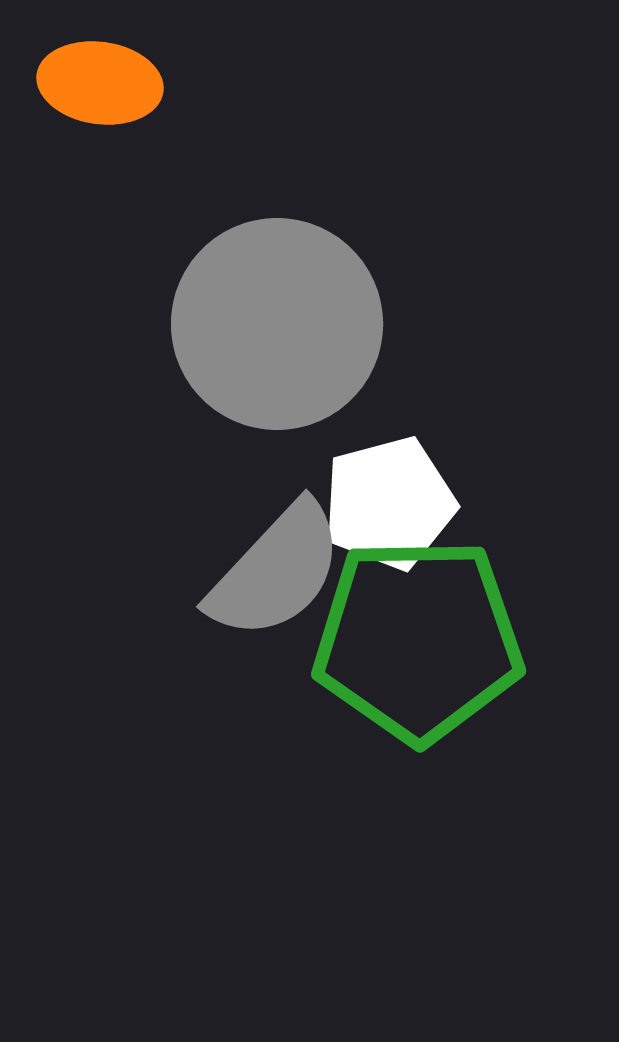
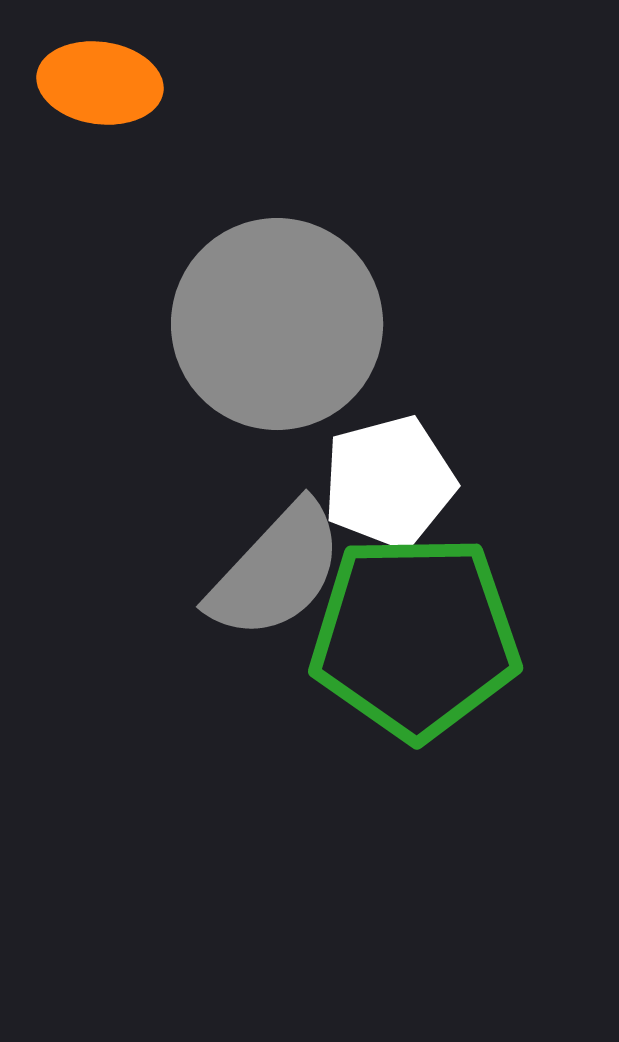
white pentagon: moved 21 px up
green pentagon: moved 3 px left, 3 px up
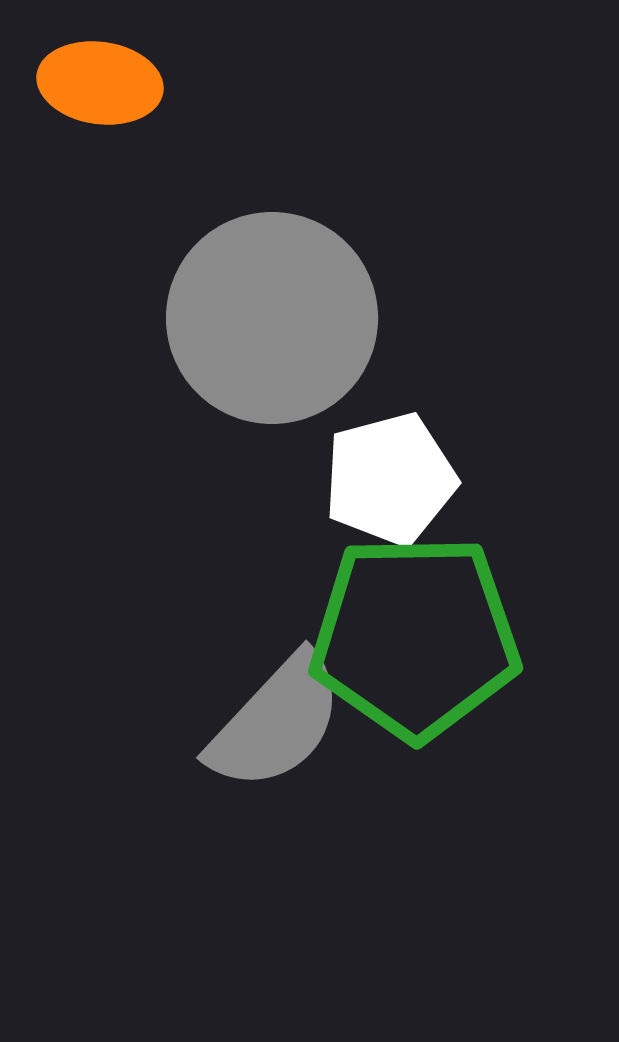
gray circle: moved 5 px left, 6 px up
white pentagon: moved 1 px right, 3 px up
gray semicircle: moved 151 px down
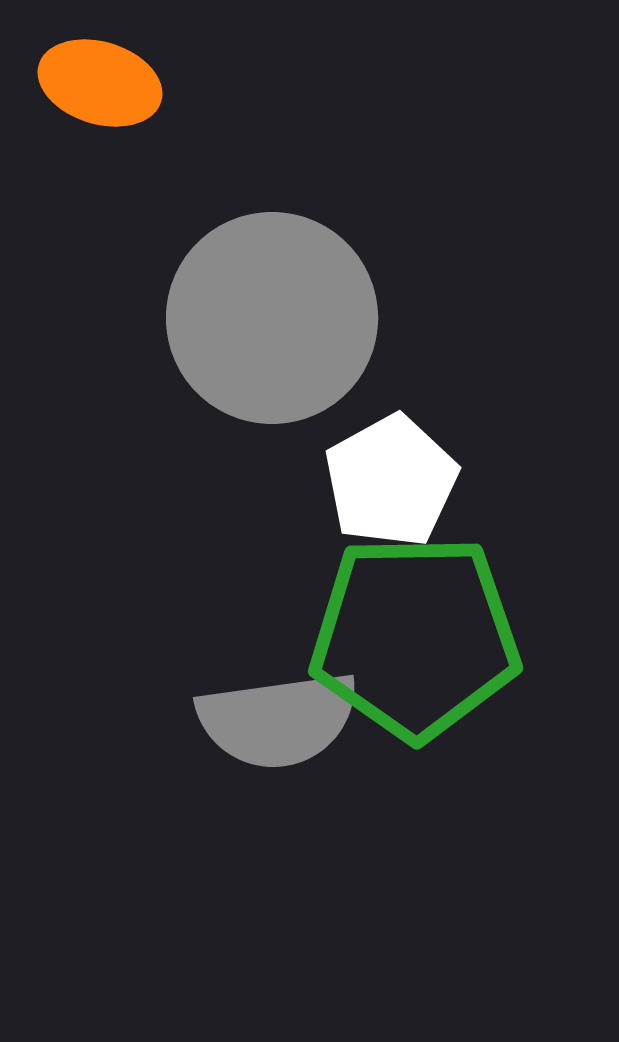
orange ellipse: rotated 9 degrees clockwise
white pentagon: moved 1 px right, 2 px down; rotated 14 degrees counterclockwise
gray semicircle: moved 2 px right, 2 px up; rotated 39 degrees clockwise
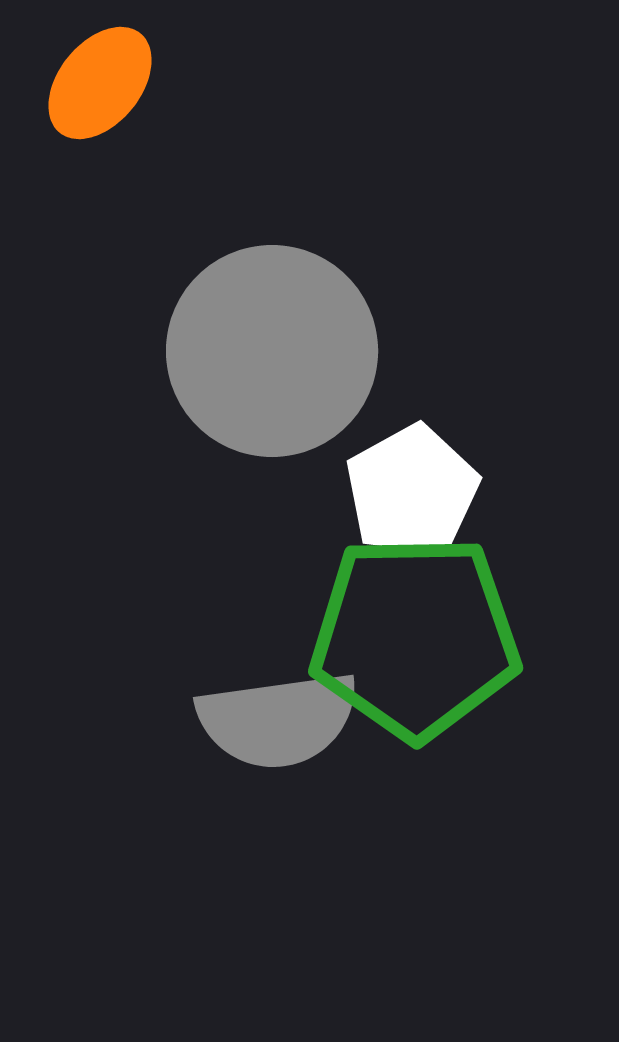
orange ellipse: rotated 68 degrees counterclockwise
gray circle: moved 33 px down
white pentagon: moved 21 px right, 10 px down
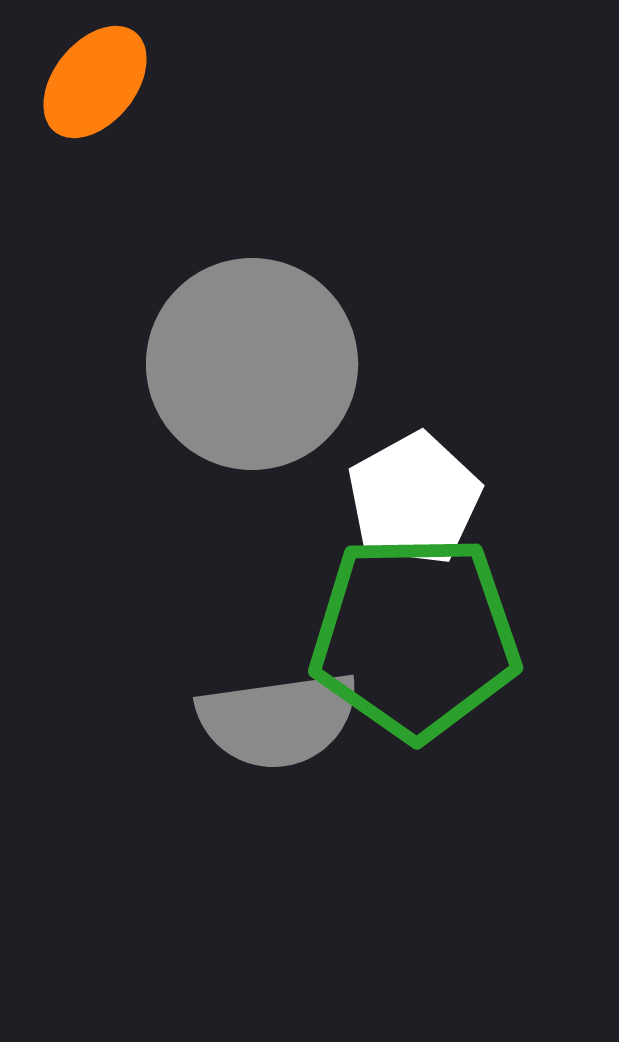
orange ellipse: moved 5 px left, 1 px up
gray circle: moved 20 px left, 13 px down
white pentagon: moved 2 px right, 8 px down
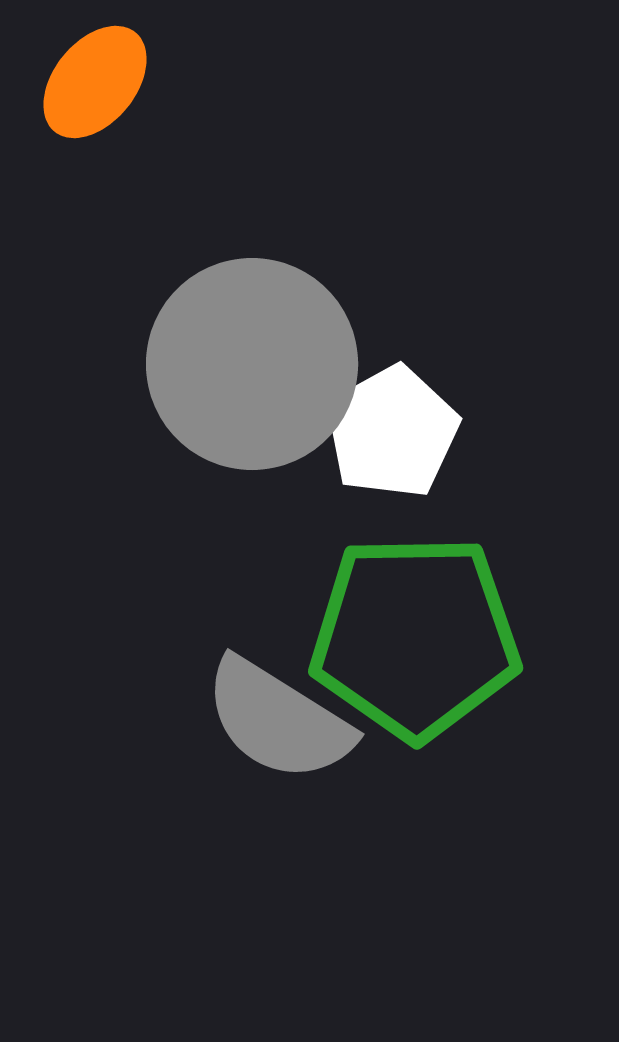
white pentagon: moved 22 px left, 67 px up
gray semicircle: rotated 40 degrees clockwise
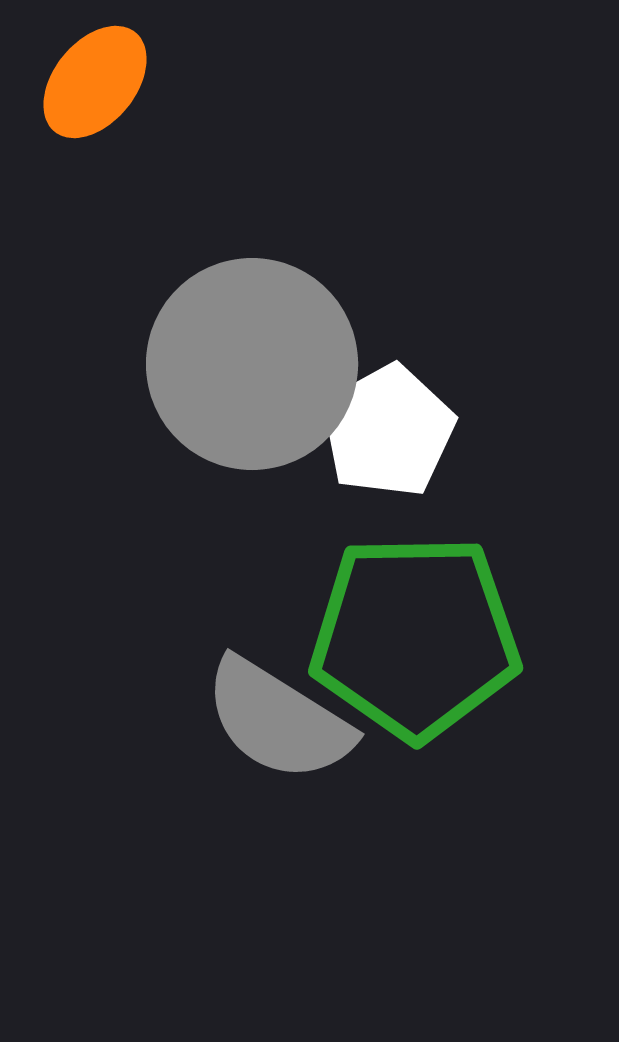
white pentagon: moved 4 px left, 1 px up
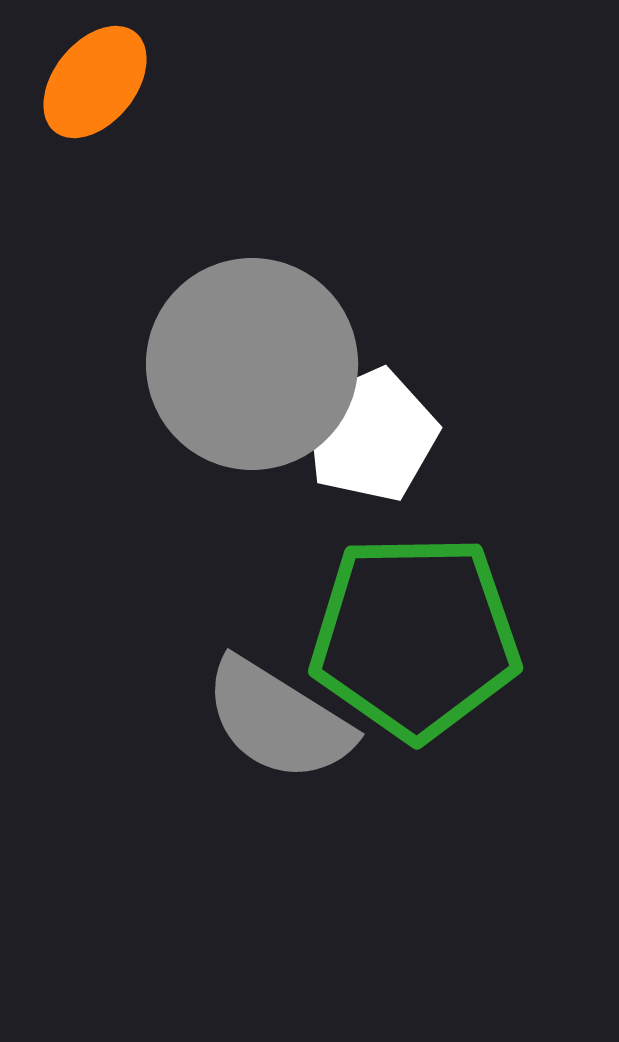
white pentagon: moved 17 px left, 4 px down; rotated 5 degrees clockwise
